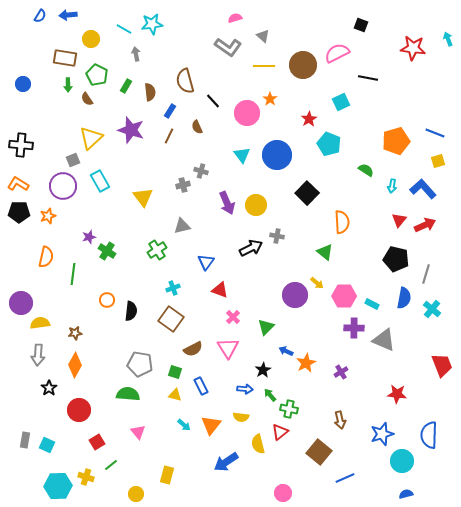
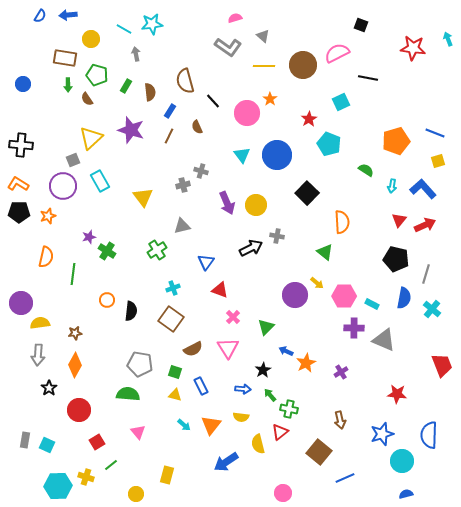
green pentagon at (97, 75): rotated 10 degrees counterclockwise
blue arrow at (245, 389): moved 2 px left
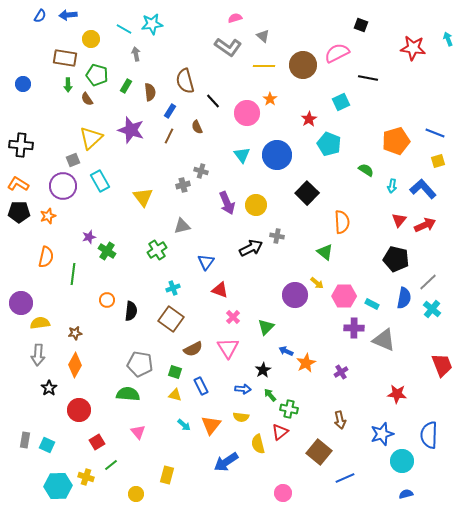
gray line at (426, 274): moved 2 px right, 8 px down; rotated 30 degrees clockwise
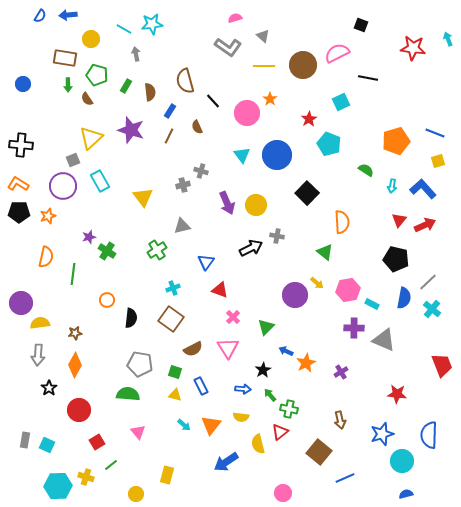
pink hexagon at (344, 296): moved 4 px right, 6 px up; rotated 10 degrees counterclockwise
black semicircle at (131, 311): moved 7 px down
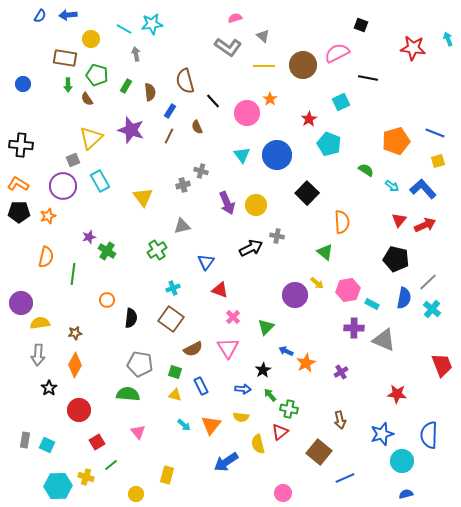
cyan arrow at (392, 186): rotated 64 degrees counterclockwise
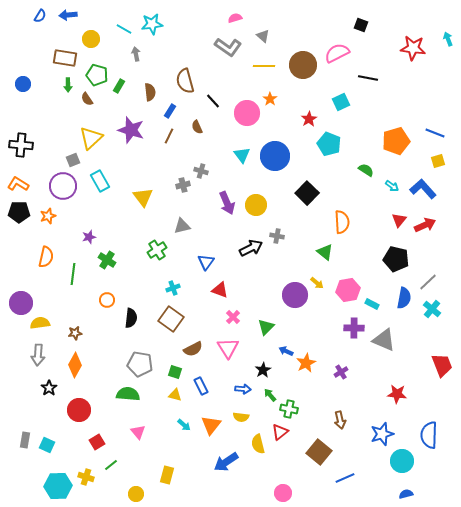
green rectangle at (126, 86): moved 7 px left
blue circle at (277, 155): moved 2 px left, 1 px down
green cross at (107, 251): moved 9 px down
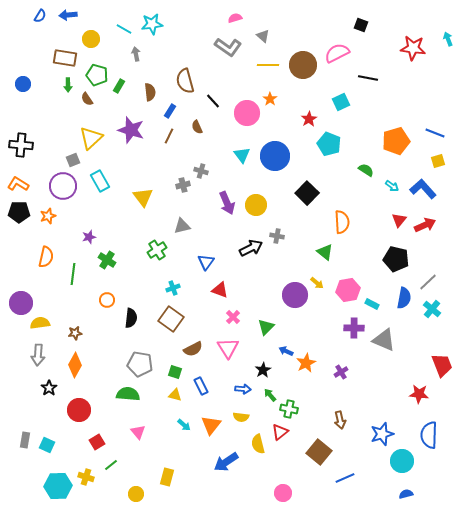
yellow line at (264, 66): moved 4 px right, 1 px up
red star at (397, 394): moved 22 px right
yellow rectangle at (167, 475): moved 2 px down
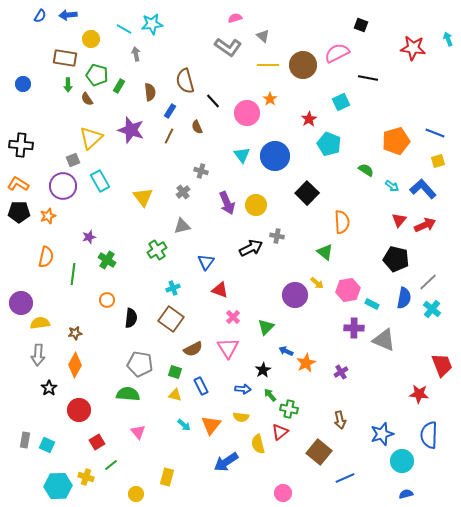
gray cross at (183, 185): moved 7 px down; rotated 24 degrees counterclockwise
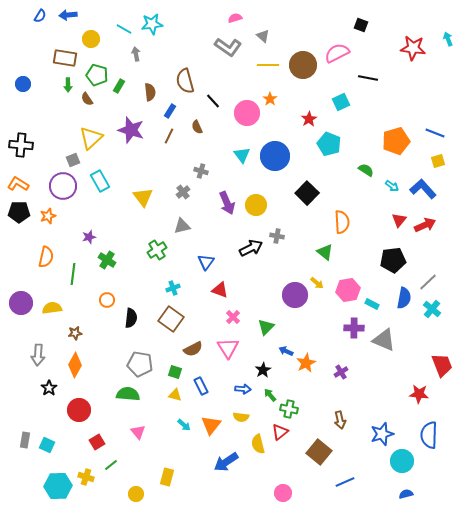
black pentagon at (396, 259): moved 3 px left, 1 px down; rotated 20 degrees counterclockwise
yellow semicircle at (40, 323): moved 12 px right, 15 px up
blue line at (345, 478): moved 4 px down
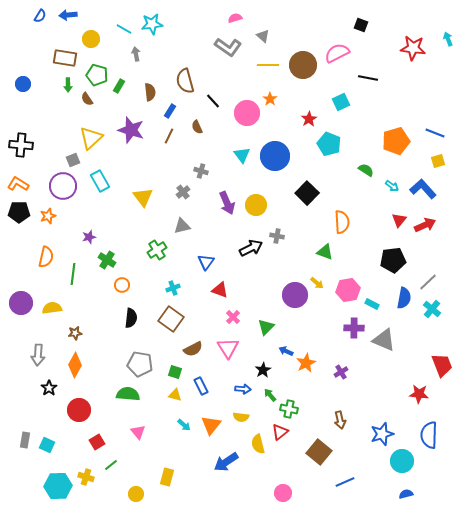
green triangle at (325, 252): rotated 18 degrees counterclockwise
orange circle at (107, 300): moved 15 px right, 15 px up
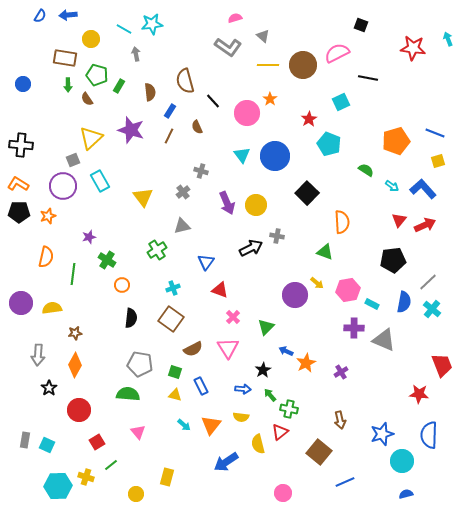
blue semicircle at (404, 298): moved 4 px down
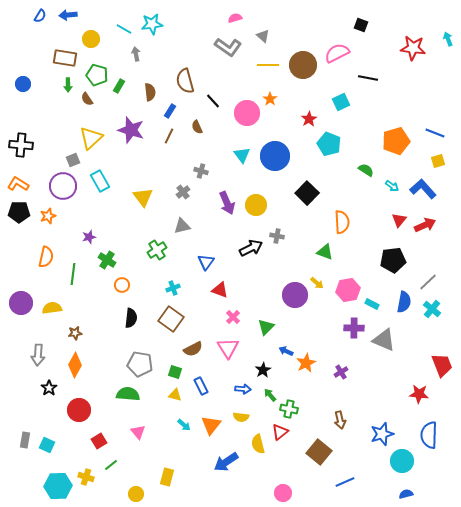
red square at (97, 442): moved 2 px right, 1 px up
